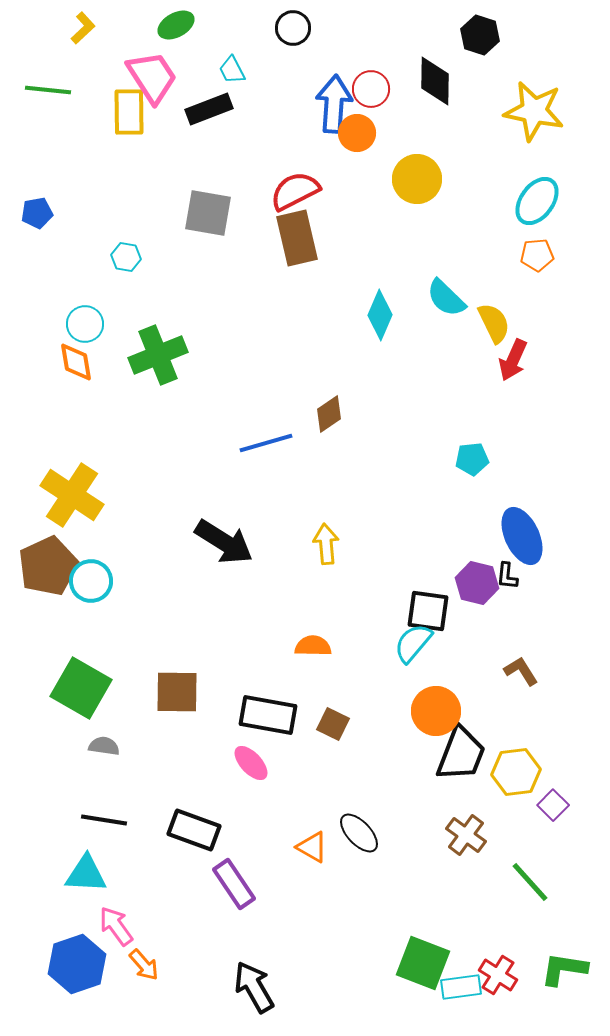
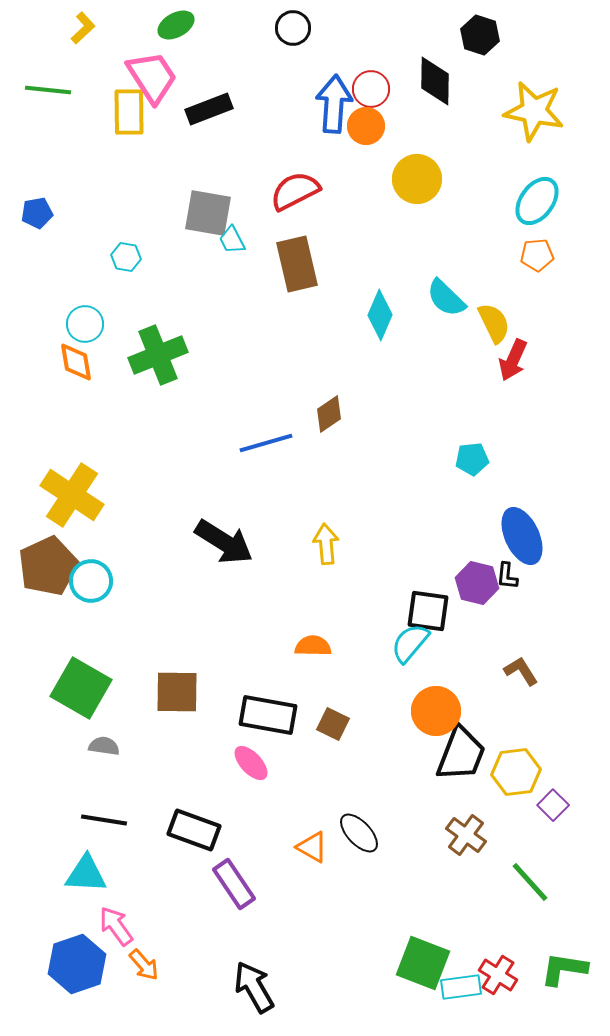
cyan trapezoid at (232, 70): moved 170 px down
orange circle at (357, 133): moved 9 px right, 7 px up
brown rectangle at (297, 238): moved 26 px down
cyan semicircle at (413, 643): moved 3 px left
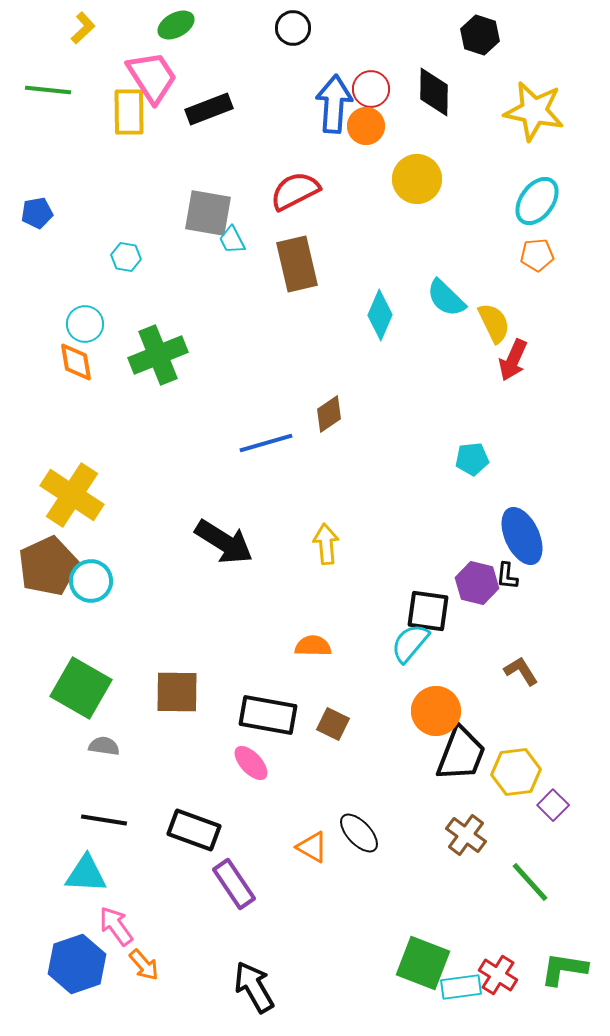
black diamond at (435, 81): moved 1 px left, 11 px down
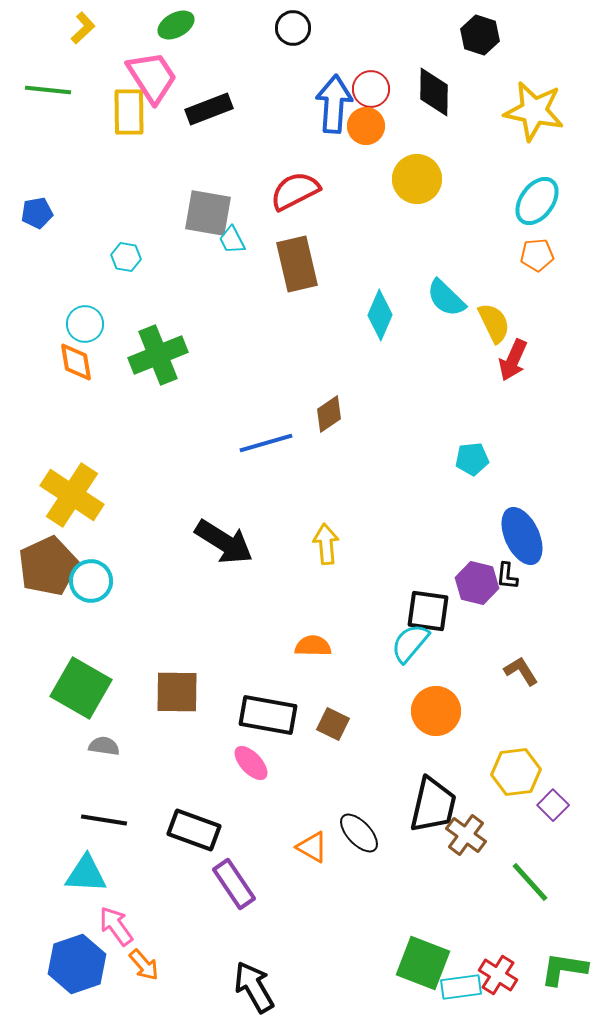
black trapezoid at (461, 754): moved 28 px left, 51 px down; rotated 8 degrees counterclockwise
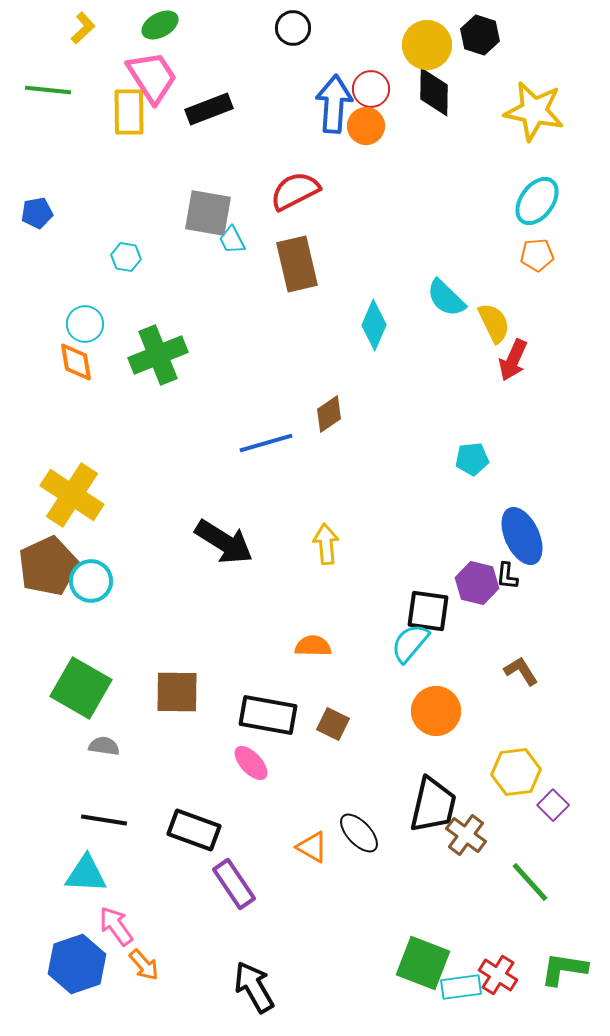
green ellipse at (176, 25): moved 16 px left
yellow circle at (417, 179): moved 10 px right, 134 px up
cyan diamond at (380, 315): moved 6 px left, 10 px down
